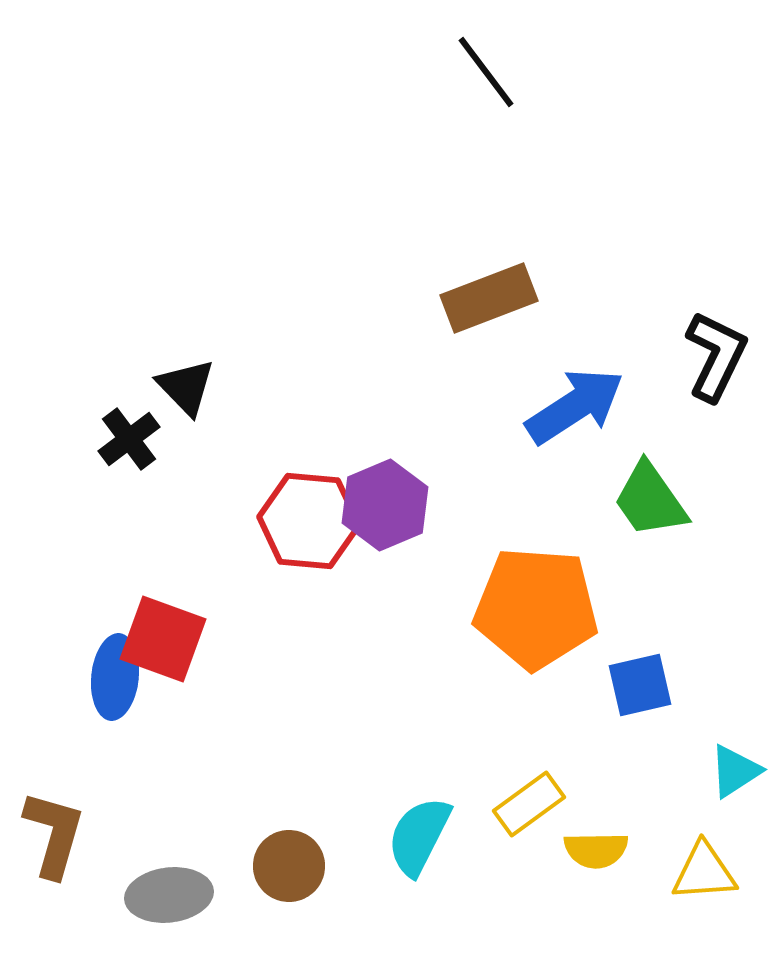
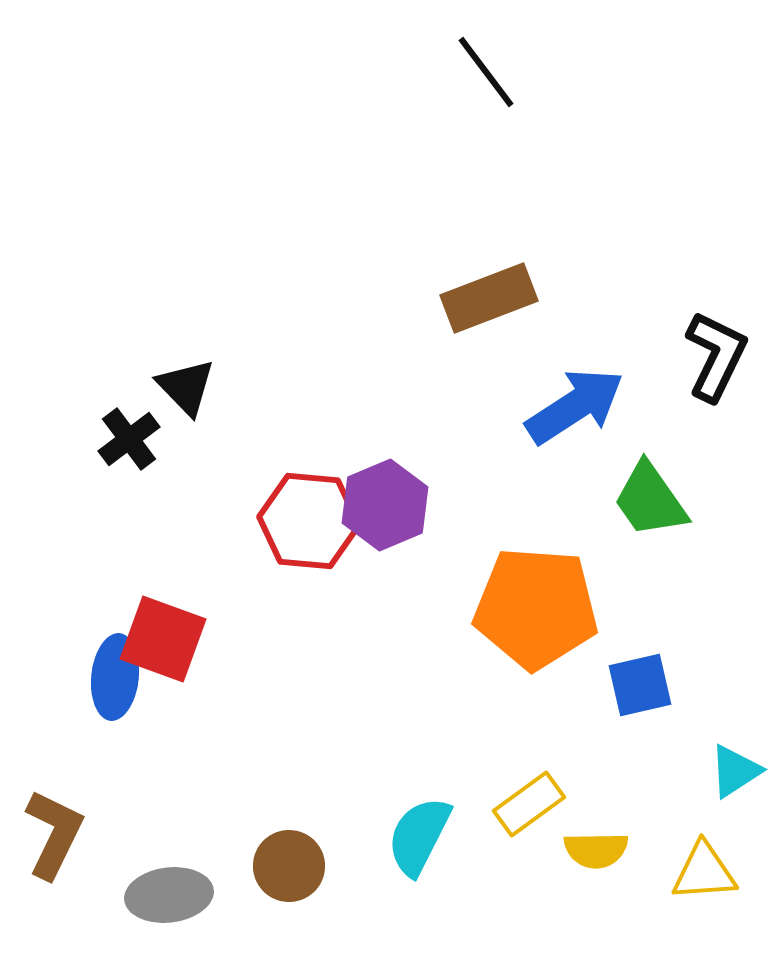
brown L-shape: rotated 10 degrees clockwise
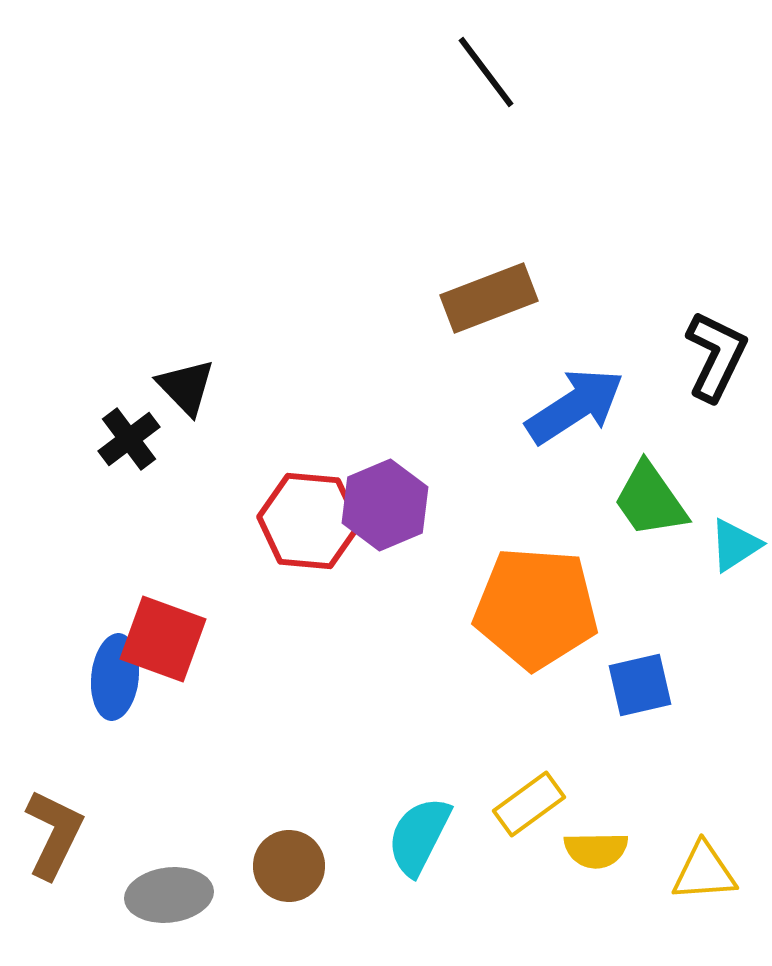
cyan triangle: moved 226 px up
